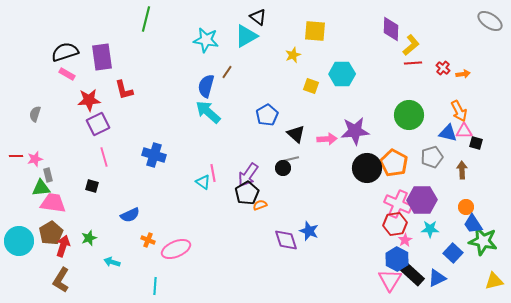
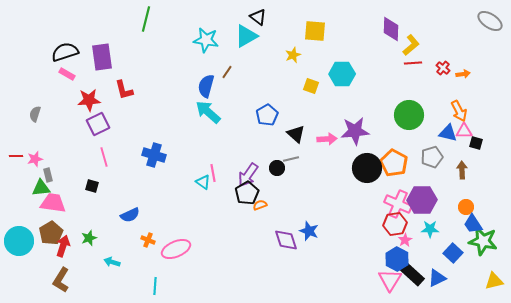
black circle at (283, 168): moved 6 px left
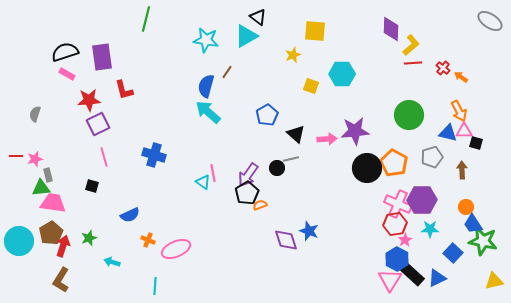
orange arrow at (463, 74): moved 2 px left, 3 px down; rotated 136 degrees counterclockwise
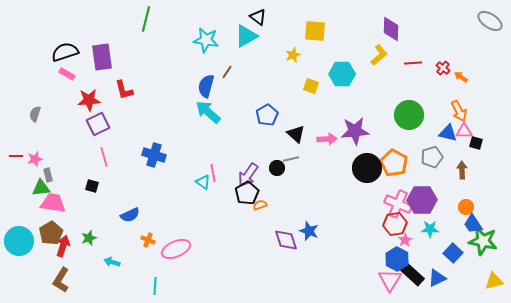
yellow L-shape at (411, 45): moved 32 px left, 10 px down
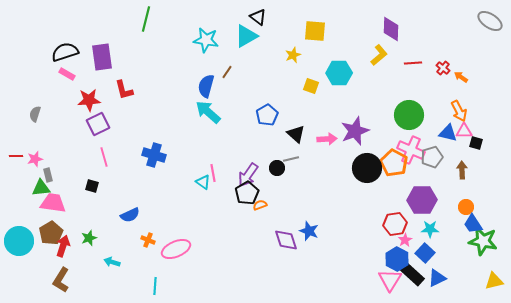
cyan hexagon at (342, 74): moved 3 px left, 1 px up
purple star at (355, 131): rotated 16 degrees counterclockwise
pink cross at (398, 204): moved 13 px right, 54 px up
blue square at (453, 253): moved 28 px left
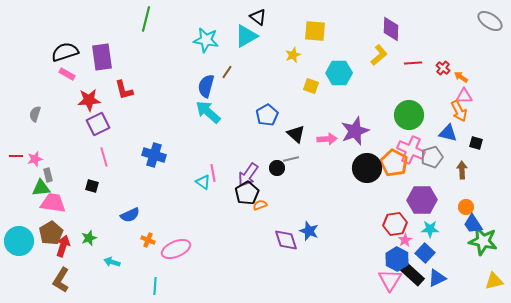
pink triangle at (464, 131): moved 35 px up
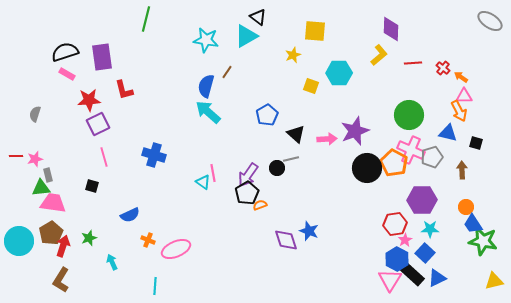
cyan arrow at (112, 262): rotated 49 degrees clockwise
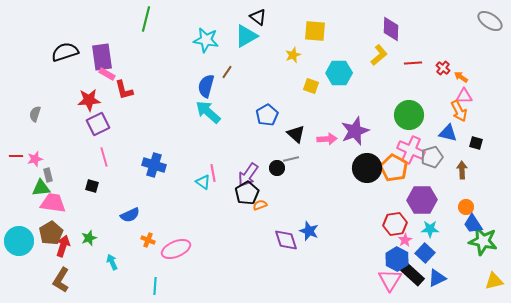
pink rectangle at (67, 74): moved 40 px right
blue cross at (154, 155): moved 10 px down
orange pentagon at (394, 163): moved 5 px down
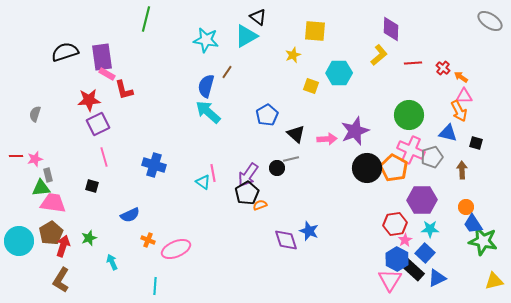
black rectangle at (412, 274): moved 5 px up
